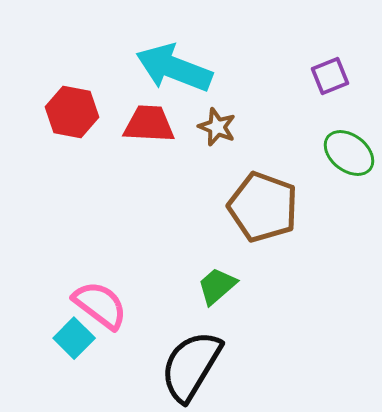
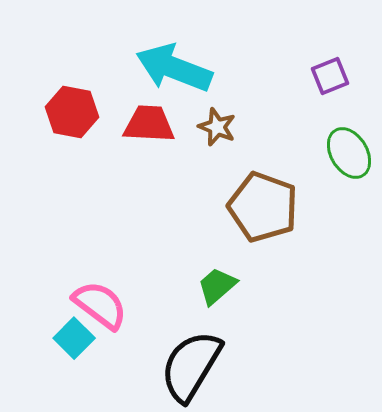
green ellipse: rotated 21 degrees clockwise
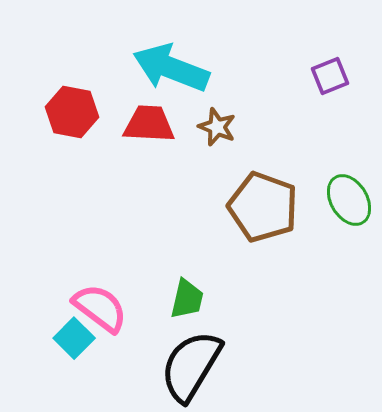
cyan arrow: moved 3 px left
green ellipse: moved 47 px down
green trapezoid: moved 30 px left, 13 px down; rotated 144 degrees clockwise
pink semicircle: moved 3 px down
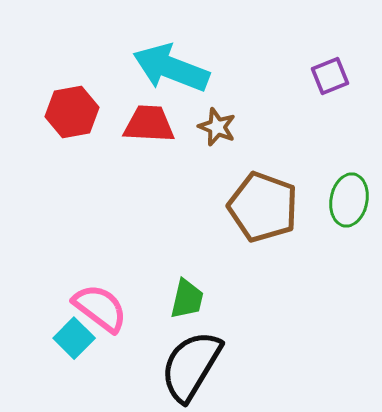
red hexagon: rotated 21 degrees counterclockwise
green ellipse: rotated 42 degrees clockwise
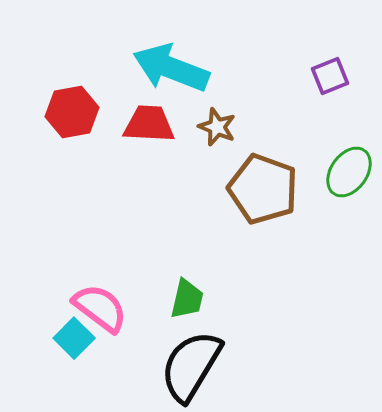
green ellipse: moved 28 px up; rotated 24 degrees clockwise
brown pentagon: moved 18 px up
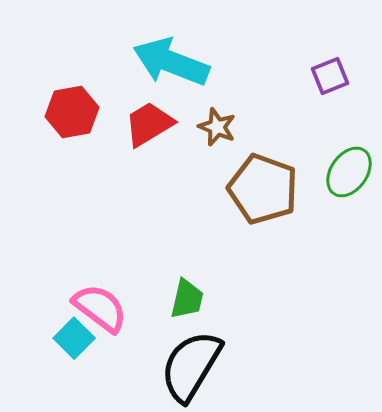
cyan arrow: moved 6 px up
red trapezoid: rotated 34 degrees counterclockwise
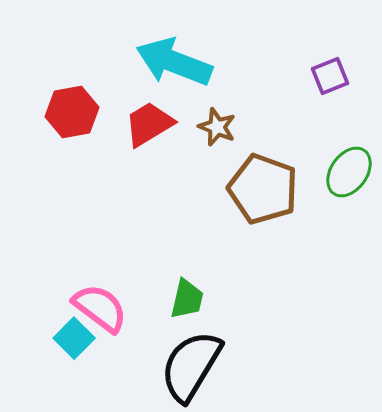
cyan arrow: moved 3 px right
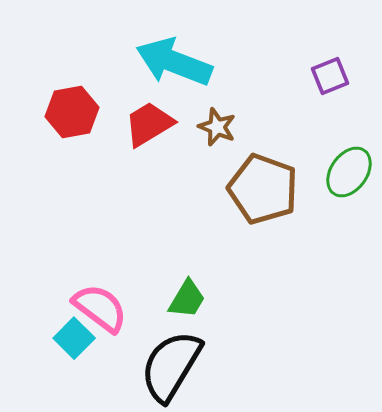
green trapezoid: rotated 18 degrees clockwise
black semicircle: moved 20 px left
